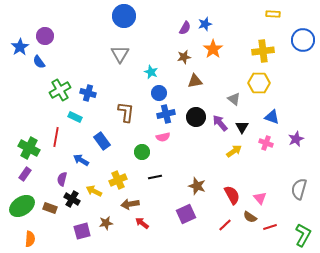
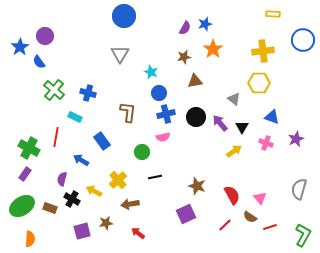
green cross at (60, 90): moved 6 px left; rotated 20 degrees counterclockwise
brown L-shape at (126, 112): moved 2 px right
yellow cross at (118, 180): rotated 18 degrees counterclockwise
red arrow at (142, 223): moved 4 px left, 10 px down
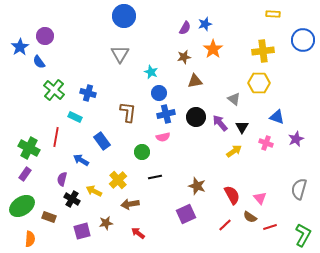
blue triangle at (272, 117): moved 5 px right
brown rectangle at (50, 208): moved 1 px left, 9 px down
